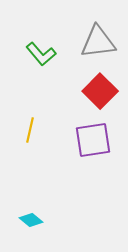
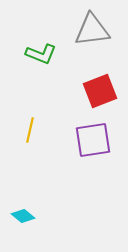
gray triangle: moved 6 px left, 12 px up
green L-shape: rotated 28 degrees counterclockwise
red square: rotated 24 degrees clockwise
cyan diamond: moved 8 px left, 4 px up
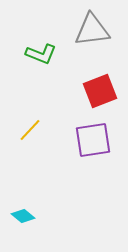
yellow line: rotated 30 degrees clockwise
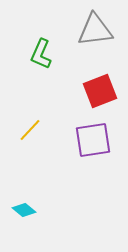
gray triangle: moved 3 px right
green L-shape: rotated 92 degrees clockwise
cyan diamond: moved 1 px right, 6 px up
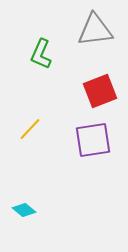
yellow line: moved 1 px up
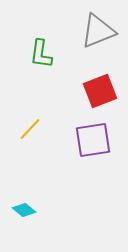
gray triangle: moved 3 px right, 1 px down; rotated 15 degrees counterclockwise
green L-shape: rotated 16 degrees counterclockwise
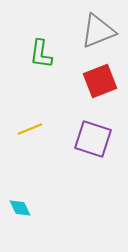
red square: moved 10 px up
yellow line: rotated 25 degrees clockwise
purple square: moved 1 px up; rotated 27 degrees clockwise
cyan diamond: moved 4 px left, 2 px up; rotated 25 degrees clockwise
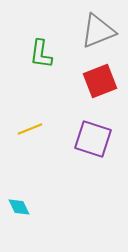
cyan diamond: moved 1 px left, 1 px up
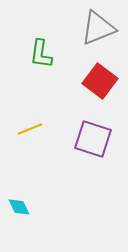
gray triangle: moved 3 px up
red square: rotated 32 degrees counterclockwise
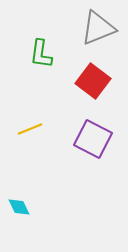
red square: moved 7 px left
purple square: rotated 9 degrees clockwise
